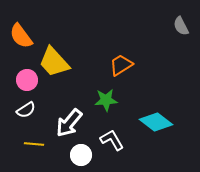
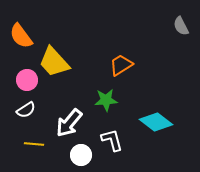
white L-shape: rotated 15 degrees clockwise
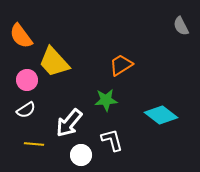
cyan diamond: moved 5 px right, 7 px up
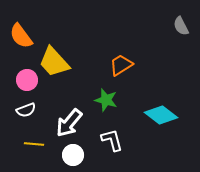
green star: rotated 20 degrees clockwise
white semicircle: rotated 12 degrees clockwise
white circle: moved 8 px left
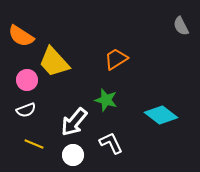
orange semicircle: rotated 20 degrees counterclockwise
orange trapezoid: moved 5 px left, 6 px up
white arrow: moved 5 px right, 1 px up
white L-shape: moved 1 px left, 3 px down; rotated 10 degrees counterclockwise
yellow line: rotated 18 degrees clockwise
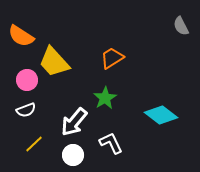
orange trapezoid: moved 4 px left, 1 px up
green star: moved 1 px left, 2 px up; rotated 25 degrees clockwise
yellow line: rotated 66 degrees counterclockwise
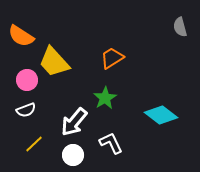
gray semicircle: moved 1 px left, 1 px down; rotated 12 degrees clockwise
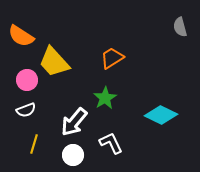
cyan diamond: rotated 12 degrees counterclockwise
yellow line: rotated 30 degrees counterclockwise
